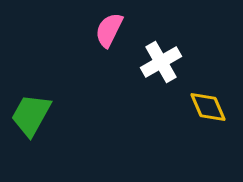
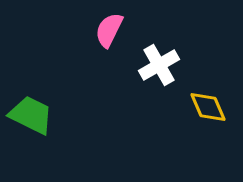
white cross: moved 2 px left, 3 px down
green trapezoid: rotated 87 degrees clockwise
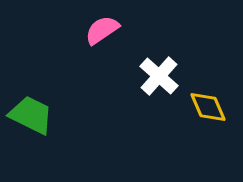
pink semicircle: moved 7 px left; rotated 30 degrees clockwise
white cross: moved 11 px down; rotated 18 degrees counterclockwise
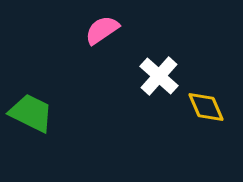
yellow diamond: moved 2 px left
green trapezoid: moved 2 px up
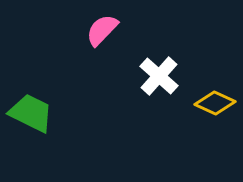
pink semicircle: rotated 12 degrees counterclockwise
yellow diamond: moved 9 px right, 4 px up; rotated 42 degrees counterclockwise
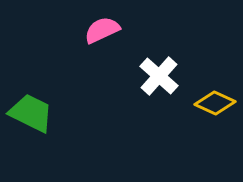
pink semicircle: rotated 21 degrees clockwise
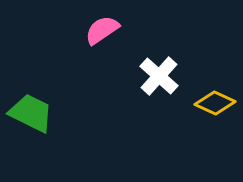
pink semicircle: rotated 9 degrees counterclockwise
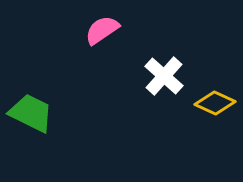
white cross: moved 5 px right
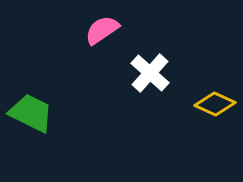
white cross: moved 14 px left, 3 px up
yellow diamond: moved 1 px down
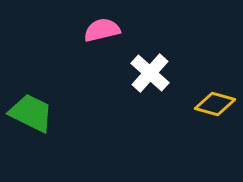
pink semicircle: rotated 21 degrees clockwise
yellow diamond: rotated 9 degrees counterclockwise
